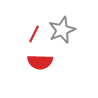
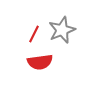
red semicircle: rotated 10 degrees counterclockwise
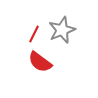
red semicircle: rotated 45 degrees clockwise
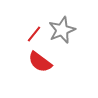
red line: rotated 12 degrees clockwise
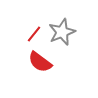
gray star: moved 2 px down
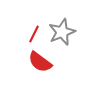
red line: rotated 12 degrees counterclockwise
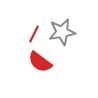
gray star: rotated 12 degrees clockwise
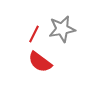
gray star: moved 3 px up
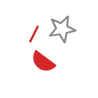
red semicircle: moved 3 px right
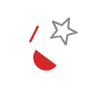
gray star: moved 1 px right, 2 px down
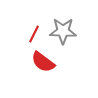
gray star: rotated 12 degrees clockwise
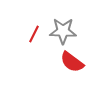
red semicircle: moved 29 px right
